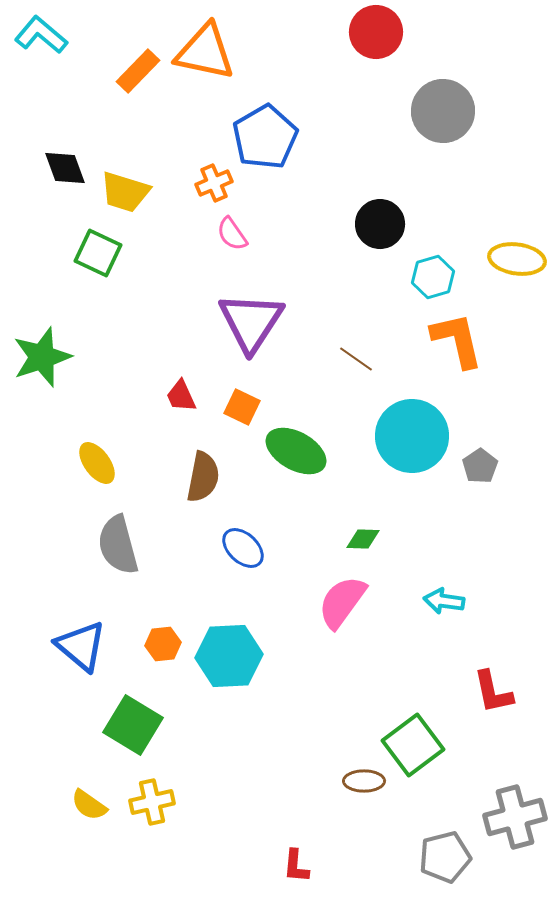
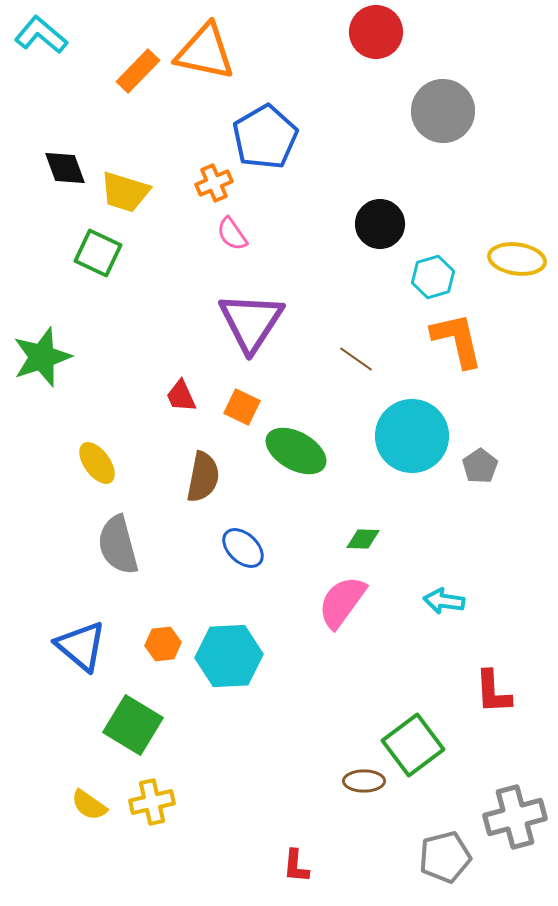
red L-shape at (493, 692): rotated 9 degrees clockwise
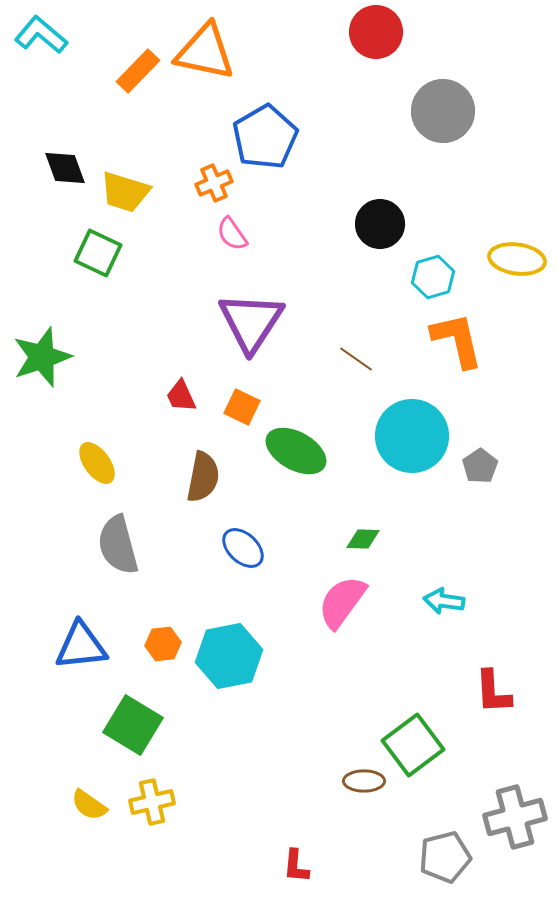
blue triangle at (81, 646): rotated 46 degrees counterclockwise
cyan hexagon at (229, 656): rotated 8 degrees counterclockwise
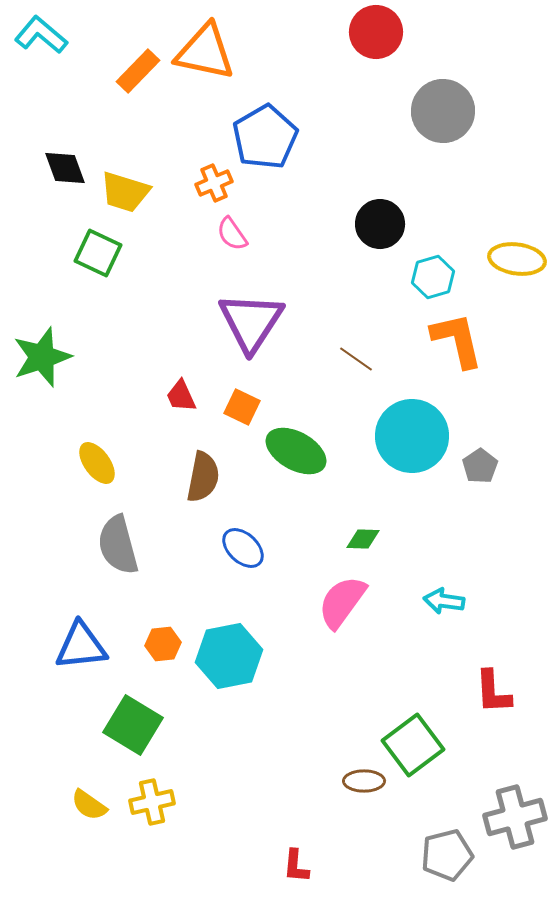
gray pentagon at (445, 857): moved 2 px right, 2 px up
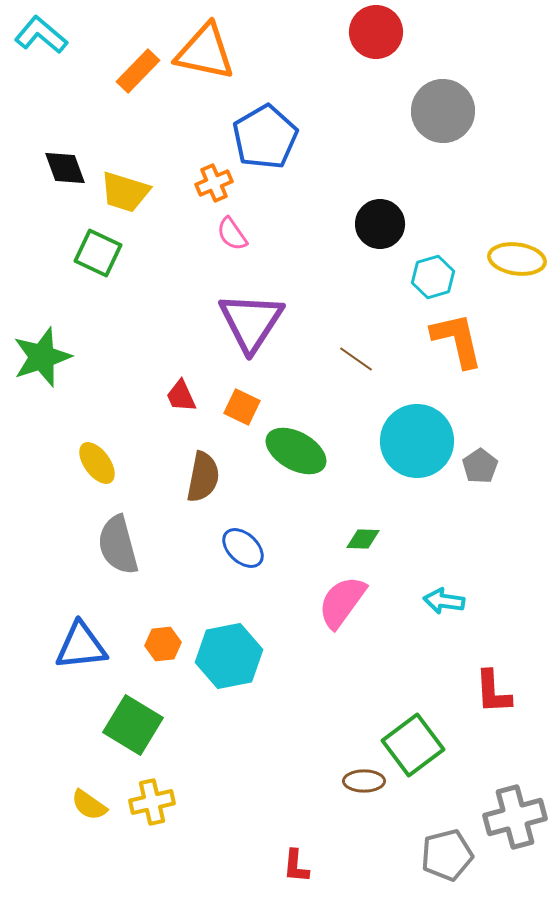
cyan circle at (412, 436): moved 5 px right, 5 px down
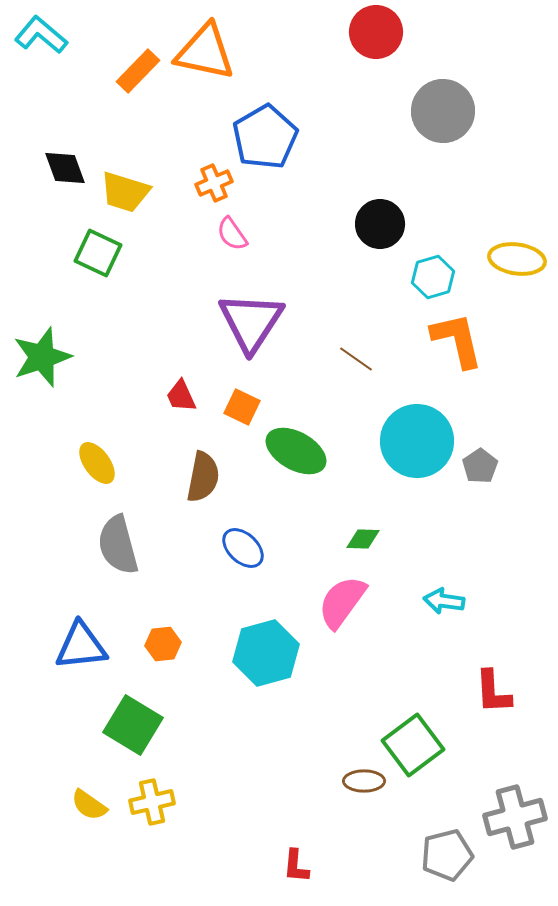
cyan hexagon at (229, 656): moved 37 px right, 3 px up; rotated 4 degrees counterclockwise
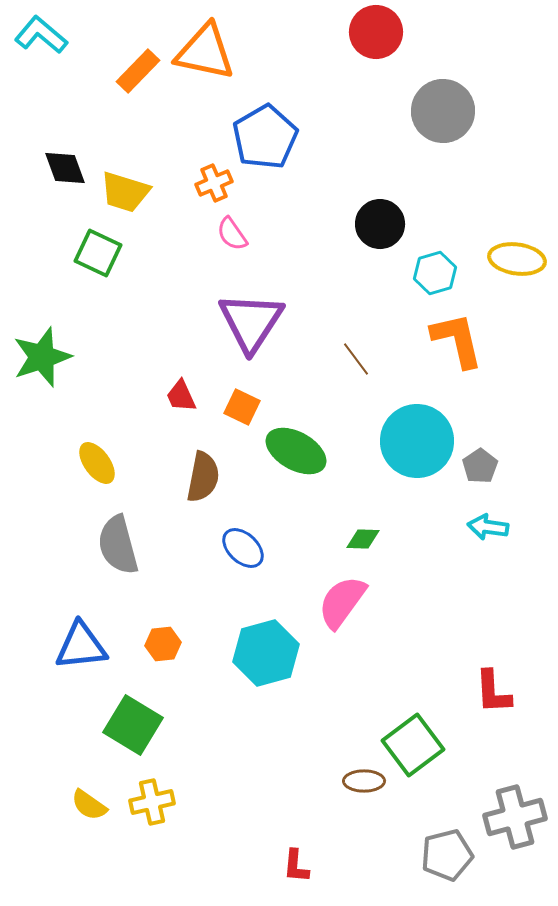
cyan hexagon at (433, 277): moved 2 px right, 4 px up
brown line at (356, 359): rotated 18 degrees clockwise
cyan arrow at (444, 601): moved 44 px right, 74 px up
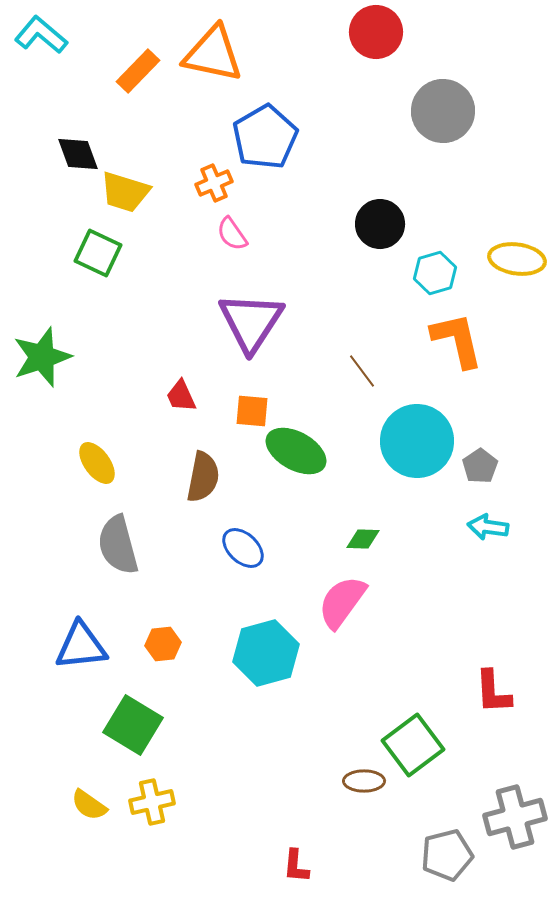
orange triangle at (205, 52): moved 8 px right, 2 px down
black diamond at (65, 168): moved 13 px right, 14 px up
brown line at (356, 359): moved 6 px right, 12 px down
orange square at (242, 407): moved 10 px right, 4 px down; rotated 21 degrees counterclockwise
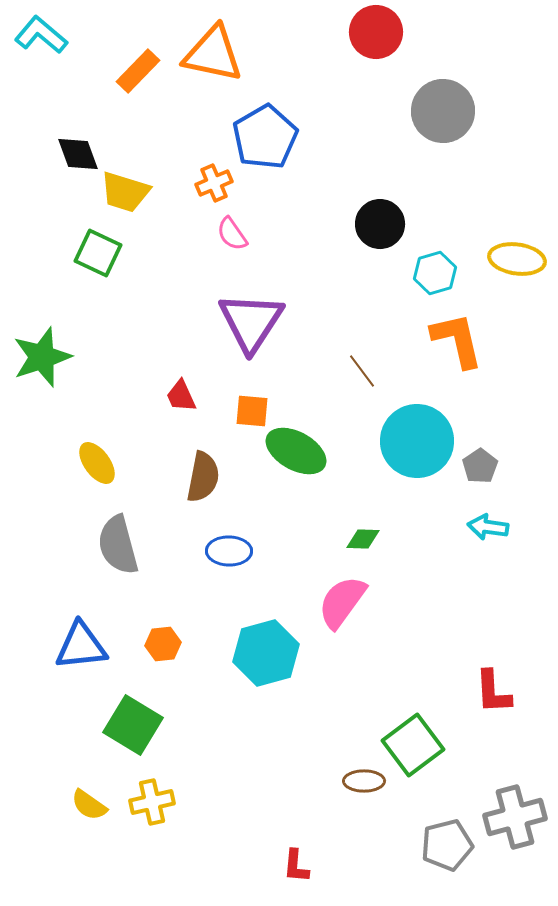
blue ellipse at (243, 548): moved 14 px left, 3 px down; rotated 42 degrees counterclockwise
gray pentagon at (447, 855): moved 10 px up
